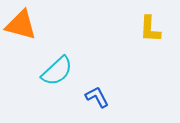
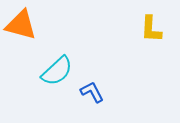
yellow L-shape: moved 1 px right
blue L-shape: moved 5 px left, 5 px up
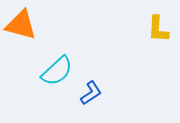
yellow L-shape: moved 7 px right
blue L-shape: moved 1 px left, 1 px down; rotated 85 degrees clockwise
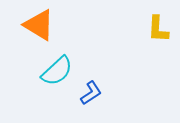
orange triangle: moved 18 px right; rotated 16 degrees clockwise
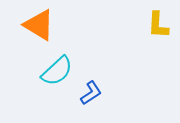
yellow L-shape: moved 4 px up
